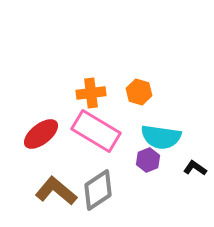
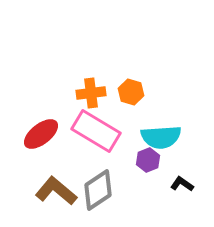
orange hexagon: moved 8 px left
cyan semicircle: rotated 12 degrees counterclockwise
black L-shape: moved 13 px left, 16 px down
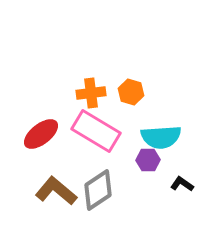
purple hexagon: rotated 20 degrees clockwise
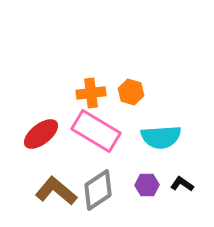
purple hexagon: moved 1 px left, 25 px down
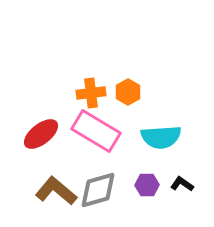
orange hexagon: moved 3 px left; rotated 15 degrees clockwise
gray diamond: rotated 18 degrees clockwise
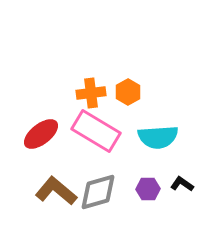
cyan semicircle: moved 3 px left
purple hexagon: moved 1 px right, 4 px down
gray diamond: moved 2 px down
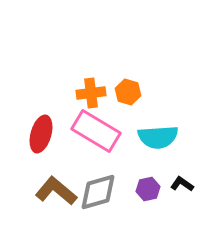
orange hexagon: rotated 15 degrees counterclockwise
red ellipse: rotated 36 degrees counterclockwise
purple hexagon: rotated 10 degrees counterclockwise
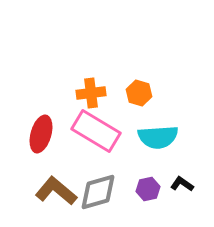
orange hexagon: moved 11 px right, 1 px down
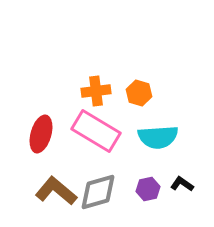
orange cross: moved 5 px right, 2 px up
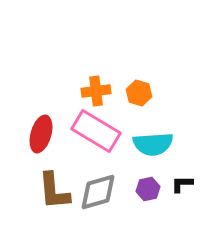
cyan semicircle: moved 5 px left, 7 px down
black L-shape: rotated 35 degrees counterclockwise
brown L-shape: moved 2 px left; rotated 135 degrees counterclockwise
